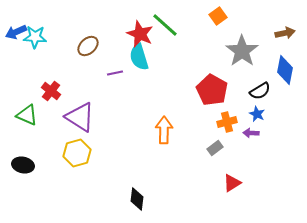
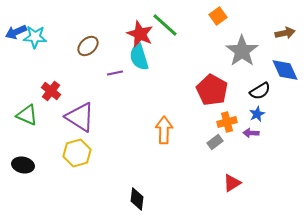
blue diamond: rotated 36 degrees counterclockwise
blue star: rotated 21 degrees clockwise
gray rectangle: moved 6 px up
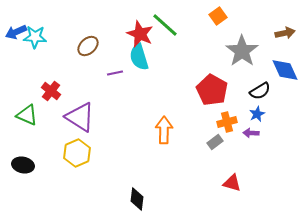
yellow hexagon: rotated 8 degrees counterclockwise
red triangle: rotated 48 degrees clockwise
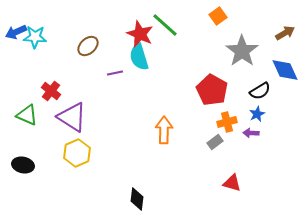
brown arrow: rotated 18 degrees counterclockwise
purple triangle: moved 8 px left
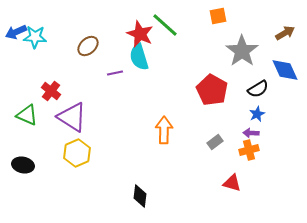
orange square: rotated 24 degrees clockwise
black semicircle: moved 2 px left, 2 px up
orange cross: moved 22 px right, 28 px down
black diamond: moved 3 px right, 3 px up
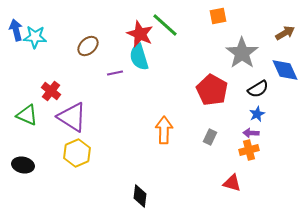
blue arrow: moved 2 px up; rotated 100 degrees clockwise
gray star: moved 2 px down
gray rectangle: moved 5 px left, 5 px up; rotated 28 degrees counterclockwise
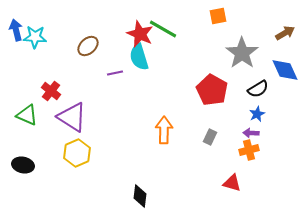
green line: moved 2 px left, 4 px down; rotated 12 degrees counterclockwise
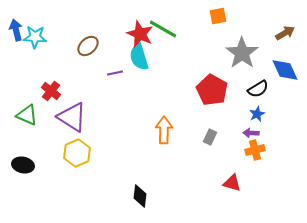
orange cross: moved 6 px right
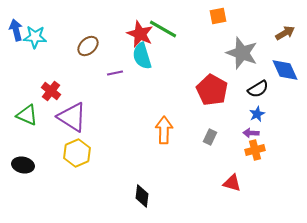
gray star: rotated 16 degrees counterclockwise
cyan semicircle: moved 3 px right, 1 px up
black diamond: moved 2 px right
